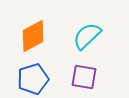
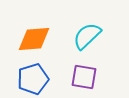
orange diamond: moved 1 px right, 3 px down; rotated 24 degrees clockwise
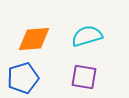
cyan semicircle: rotated 28 degrees clockwise
blue pentagon: moved 10 px left, 1 px up
